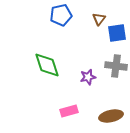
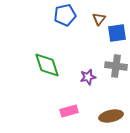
blue pentagon: moved 4 px right
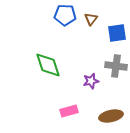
blue pentagon: rotated 15 degrees clockwise
brown triangle: moved 8 px left
green diamond: moved 1 px right
purple star: moved 3 px right, 4 px down
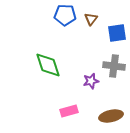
gray cross: moved 2 px left
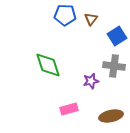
blue square: moved 3 px down; rotated 24 degrees counterclockwise
pink rectangle: moved 2 px up
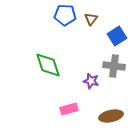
purple star: rotated 28 degrees clockwise
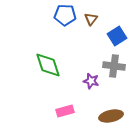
pink rectangle: moved 4 px left, 2 px down
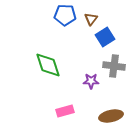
blue square: moved 12 px left, 1 px down
purple star: rotated 14 degrees counterclockwise
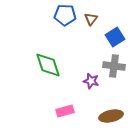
blue square: moved 10 px right
purple star: rotated 14 degrees clockwise
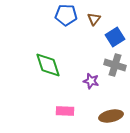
blue pentagon: moved 1 px right
brown triangle: moved 3 px right
gray cross: moved 1 px right, 1 px up; rotated 10 degrees clockwise
pink rectangle: rotated 18 degrees clockwise
